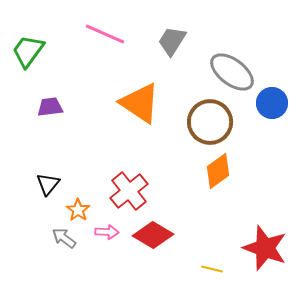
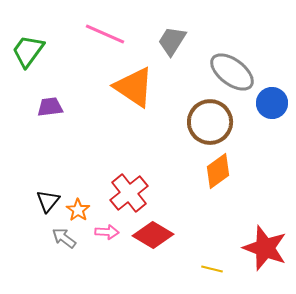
orange triangle: moved 6 px left, 16 px up
black triangle: moved 17 px down
red cross: moved 2 px down
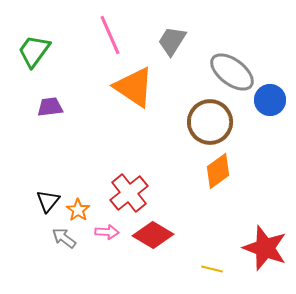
pink line: moved 5 px right, 1 px down; rotated 42 degrees clockwise
green trapezoid: moved 6 px right
blue circle: moved 2 px left, 3 px up
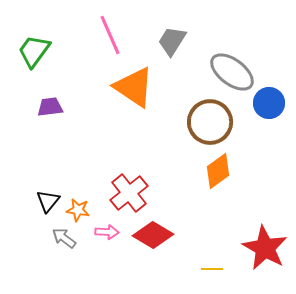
blue circle: moved 1 px left, 3 px down
orange star: rotated 25 degrees counterclockwise
red star: rotated 9 degrees clockwise
yellow line: rotated 15 degrees counterclockwise
